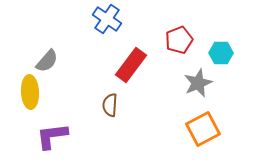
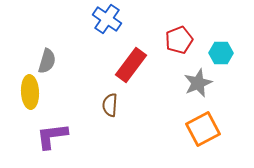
gray semicircle: rotated 25 degrees counterclockwise
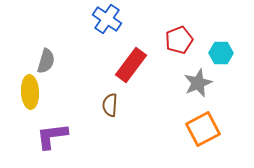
gray semicircle: moved 1 px left
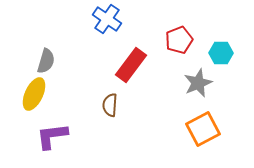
yellow ellipse: moved 4 px right, 2 px down; rotated 28 degrees clockwise
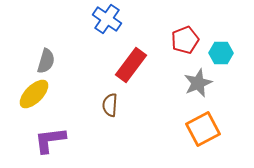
red pentagon: moved 6 px right
yellow ellipse: rotated 20 degrees clockwise
purple L-shape: moved 2 px left, 4 px down
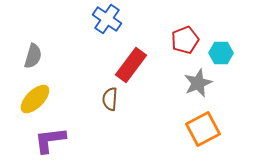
gray semicircle: moved 13 px left, 5 px up
yellow ellipse: moved 1 px right, 5 px down
brown semicircle: moved 6 px up
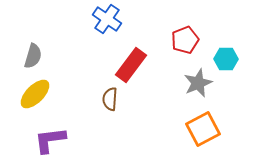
cyan hexagon: moved 5 px right, 6 px down
yellow ellipse: moved 5 px up
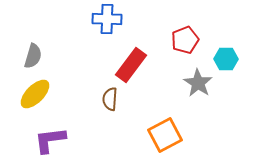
blue cross: rotated 32 degrees counterclockwise
gray star: rotated 16 degrees counterclockwise
orange square: moved 38 px left, 6 px down
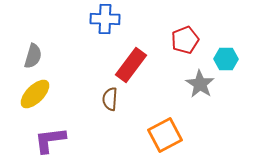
blue cross: moved 2 px left
gray star: moved 2 px right, 1 px down
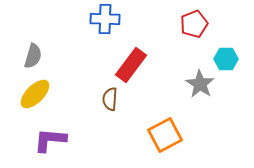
red pentagon: moved 9 px right, 16 px up
purple L-shape: rotated 12 degrees clockwise
